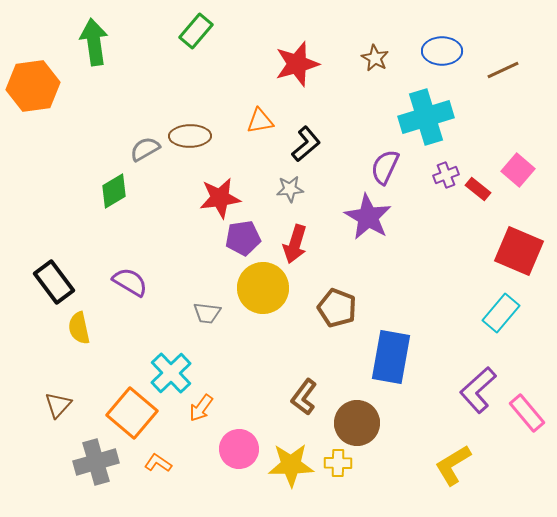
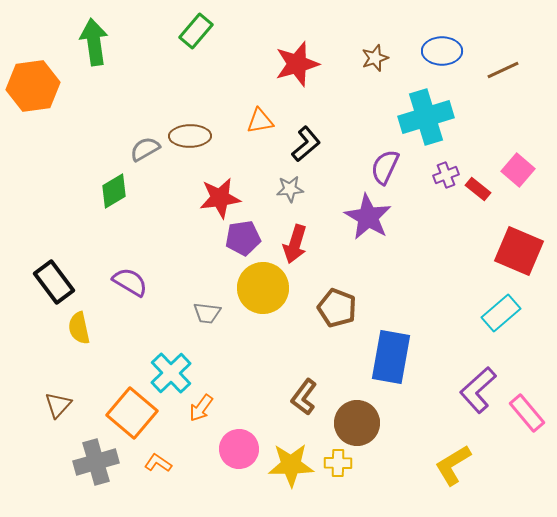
brown star at (375, 58): rotated 24 degrees clockwise
cyan rectangle at (501, 313): rotated 9 degrees clockwise
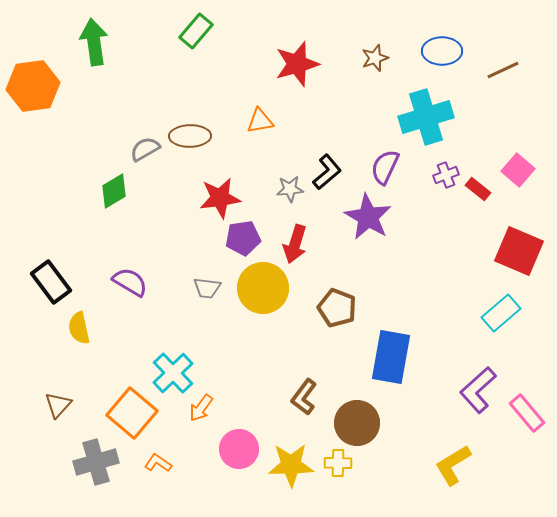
black L-shape at (306, 144): moved 21 px right, 28 px down
black rectangle at (54, 282): moved 3 px left
gray trapezoid at (207, 313): moved 25 px up
cyan cross at (171, 373): moved 2 px right
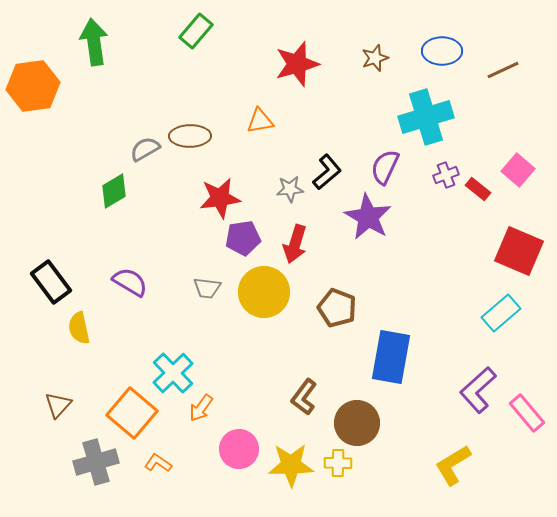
yellow circle at (263, 288): moved 1 px right, 4 px down
